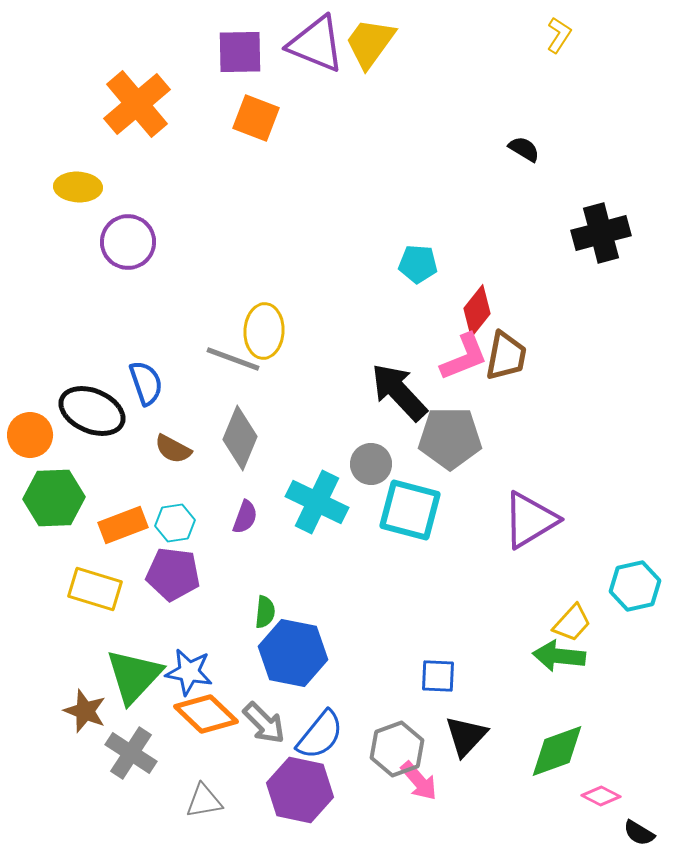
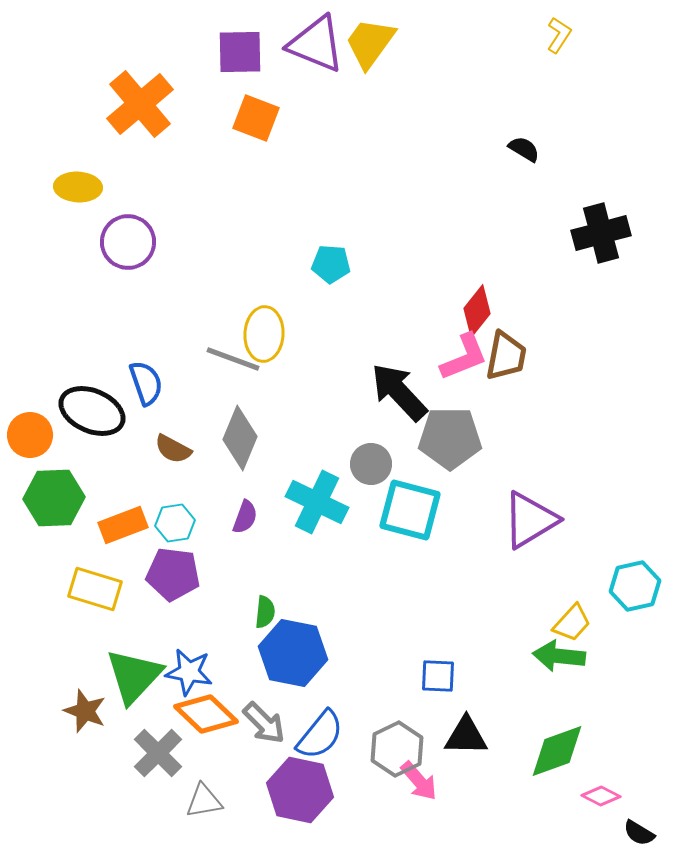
orange cross at (137, 104): moved 3 px right
cyan pentagon at (418, 264): moved 87 px left
yellow ellipse at (264, 331): moved 3 px down
black triangle at (466, 736): rotated 48 degrees clockwise
gray hexagon at (397, 749): rotated 6 degrees counterclockwise
gray cross at (131, 753): moved 27 px right; rotated 12 degrees clockwise
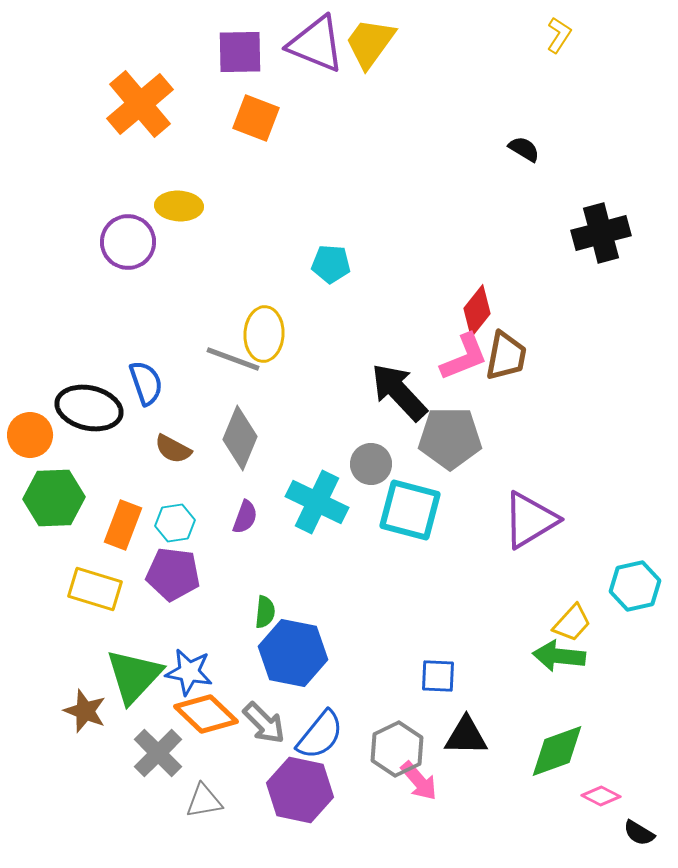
yellow ellipse at (78, 187): moved 101 px right, 19 px down
black ellipse at (92, 411): moved 3 px left, 3 px up; rotated 10 degrees counterclockwise
orange rectangle at (123, 525): rotated 48 degrees counterclockwise
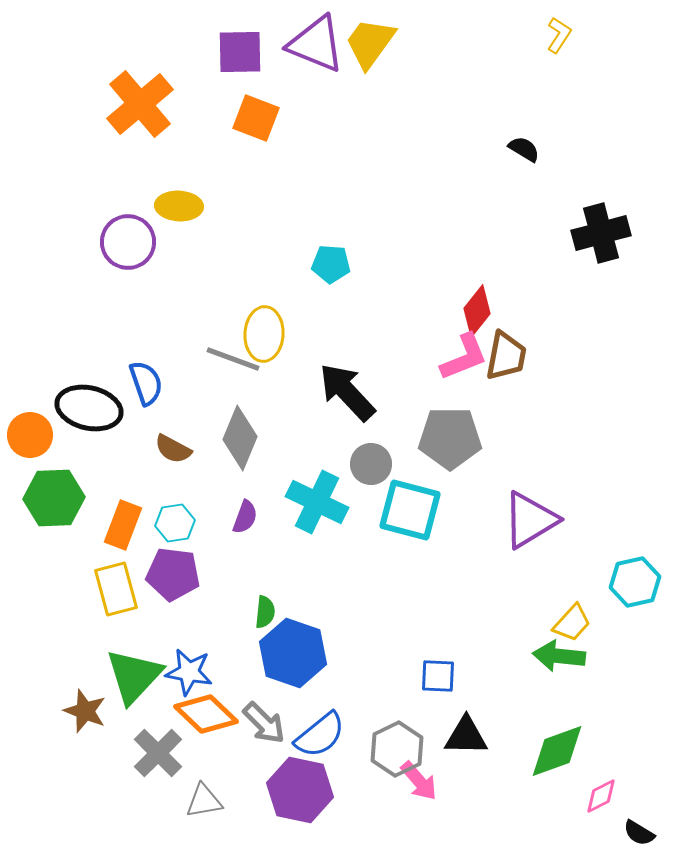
black arrow at (399, 392): moved 52 px left
cyan hexagon at (635, 586): moved 4 px up
yellow rectangle at (95, 589): moved 21 px right; rotated 58 degrees clockwise
blue hexagon at (293, 653): rotated 8 degrees clockwise
blue semicircle at (320, 735): rotated 12 degrees clockwise
pink diamond at (601, 796): rotated 54 degrees counterclockwise
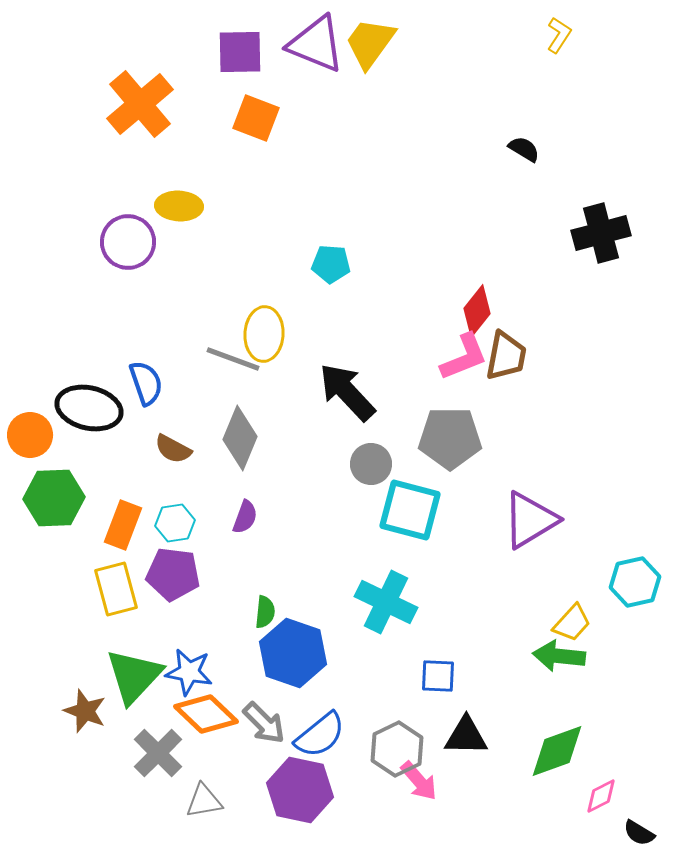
cyan cross at (317, 502): moved 69 px right, 100 px down
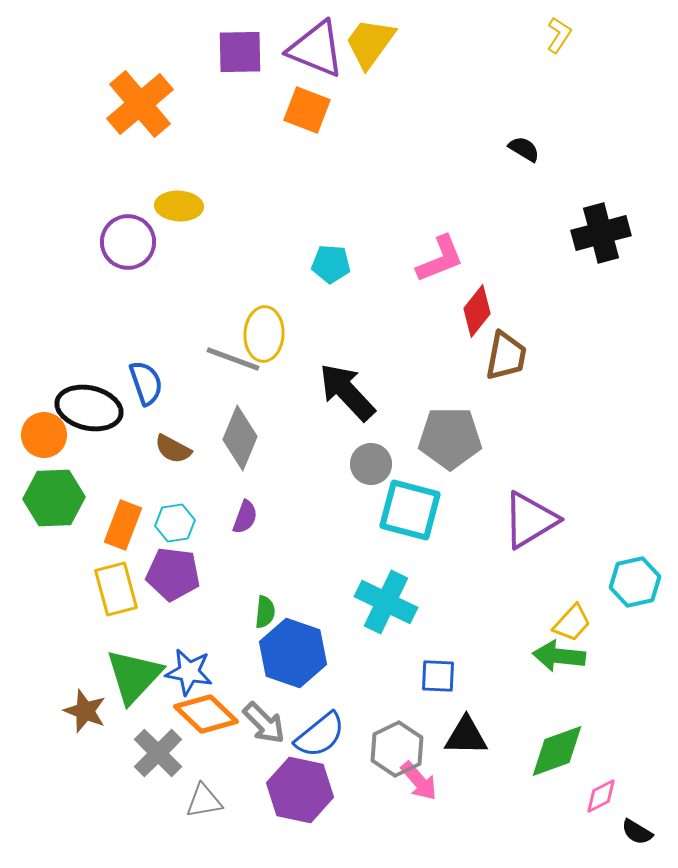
purple triangle at (316, 44): moved 5 px down
orange square at (256, 118): moved 51 px right, 8 px up
pink L-shape at (464, 357): moved 24 px left, 98 px up
orange circle at (30, 435): moved 14 px right
black semicircle at (639, 833): moved 2 px left, 1 px up
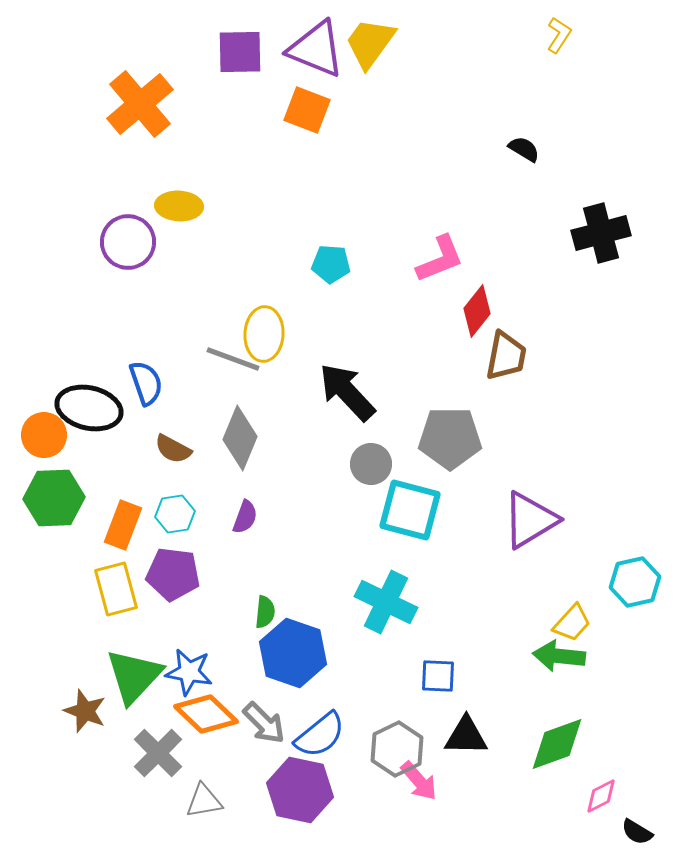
cyan hexagon at (175, 523): moved 9 px up
green diamond at (557, 751): moved 7 px up
